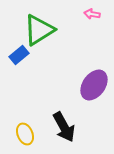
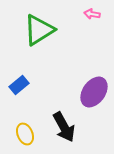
blue rectangle: moved 30 px down
purple ellipse: moved 7 px down
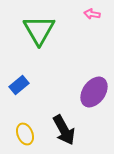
green triangle: rotated 28 degrees counterclockwise
black arrow: moved 3 px down
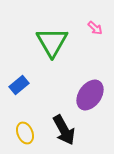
pink arrow: moved 3 px right, 14 px down; rotated 147 degrees counterclockwise
green triangle: moved 13 px right, 12 px down
purple ellipse: moved 4 px left, 3 px down
yellow ellipse: moved 1 px up
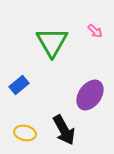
pink arrow: moved 3 px down
yellow ellipse: rotated 55 degrees counterclockwise
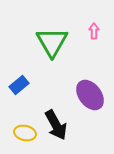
pink arrow: moved 1 px left; rotated 133 degrees counterclockwise
purple ellipse: rotated 72 degrees counterclockwise
black arrow: moved 8 px left, 5 px up
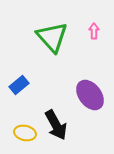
green triangle: moved 5 px up; rotated 12 degrees counterclockwise
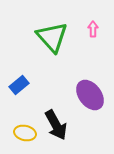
pink arrow: moved 1 px left, 2 px up
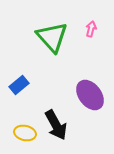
pink arrow: moved 2 px left; rotated 14 degrees clockwise
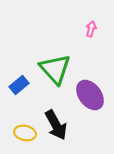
green triangle: moved 3 px right, 32 px down
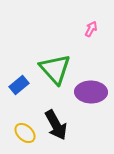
pink arrow: rotated 14 degrees clockwise
purple ellipse: moved 1 px right, 3 px up; rotated 52 degrees counterclockwise
yellow ellipse: rotated 30 degrees clockwise
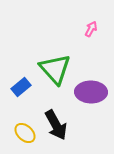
blue rectangle: moved 2 px right, 2 px down
